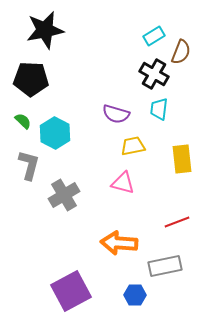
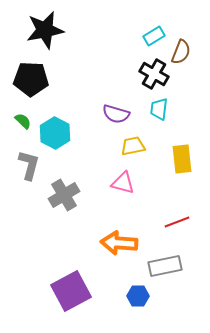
blue hexagon: moved 3 px right, 1 px down
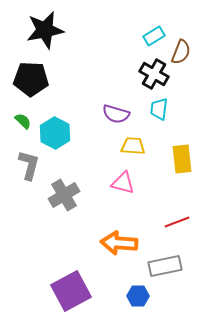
yellow trapezoid: rotated 15 degrees clockwise
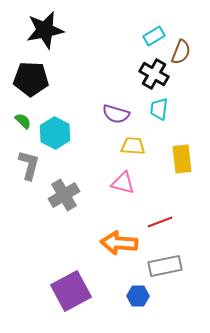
red line: moved 17 px left
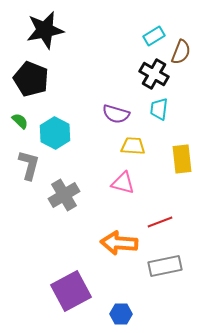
black pentagon: rotated 20 degrees clockwise
green semicircle: moved 3 px left
blue hexagon: moved 17 px left, 18 px down
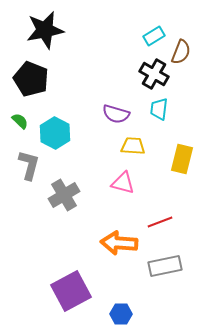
yellow rectangle: rotated 20 degrees clockwise
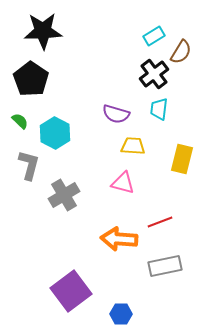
black star: moved 2 px left, 1 px down; rotated 9 degrees clockwise
brown semicircle: rotated 10 degrees clockwise
black cross: rotated 24 degrees clockwise
black pentagon: rotated 12 degrees clockwise
orange arrow: moved 4 px up
purple square: rotated 9 degrees counterclockwise
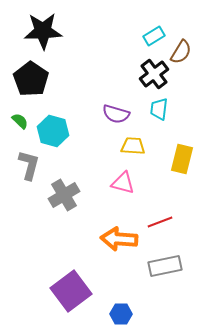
cyan hexagon: moved 2 px left, 2 px up; rotated 12 degrees counterclockwise
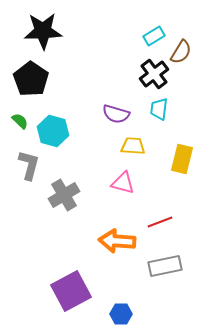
orange arrow: moved 2 px left, 2 px down
purple square: rotated 9 degrees clockwise
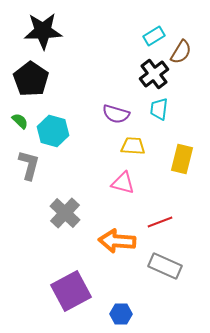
gray cross: moved 1 px right, 18 px down; rotated 16 degrees counterclockwise
gray rectangle: rotated 36 degrees clockwise
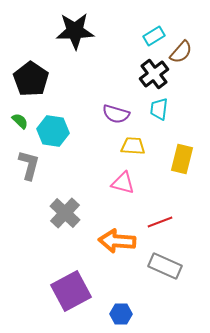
black star: moved 32 px right
brown semicircle: rotated 10 degrees clockwise
cyan hexagon: rotated 8 degrees counterclockwise
